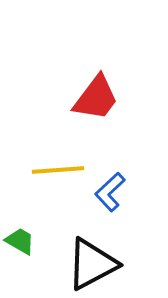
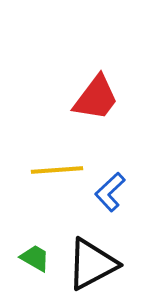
yellow line: moved 1 px left
green trapezoid: moved 15 px right, 17 px down
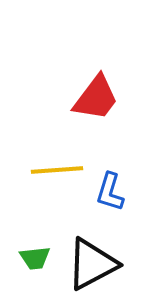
blue L-shape: rotated 30 degrees counterclockwise
green trapezoid: rotated 144 degrees clockwise
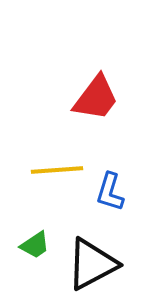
green trapezoid: moved 13 px up; rotated 28 degrees counterclockwise
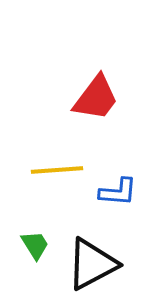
blue L-shape: moved 8 px right; rotated 102 degrees counterclockwise
green trapezoid: rotated 88 degrees counterclockwise
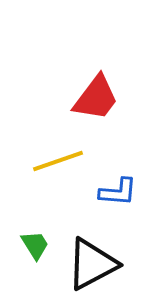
yellow line: moved 1 px right, 9 px up; rotated 15 degrees counterclockwise
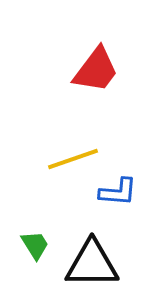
red trapezoid: moved 28 px up
yellow line: moved 15 px right, 2 px up
black triangle: rotated 28 degrees clockwise
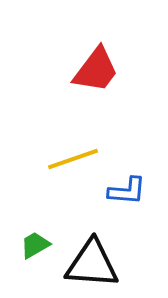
blue L-shape: moved 9 px right, 1 px up
green trapezoid: rotated 88 degrees counterclockwise
black triangle: rotated 4 degrees clockwise
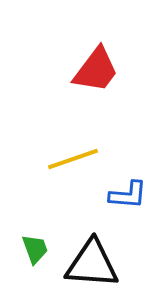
blue L-shape: moved 1 px right, 4 px down
green trapezoid: moved 4 px down; rotated 100 degrees clockwise
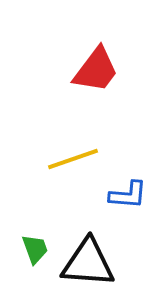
black triangle: moved 4 px left, 1 px up
